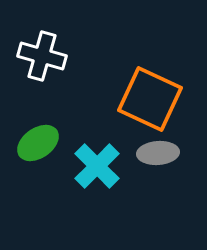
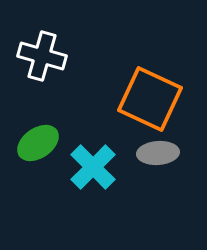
cyan cross: moved 4 px left, 1 px down
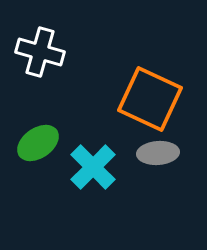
white cross: moved 2 px left, 4 px up
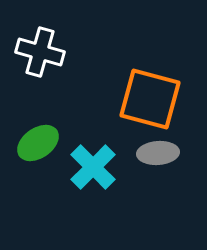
orange square: rotated 10 degrees counterclockwise
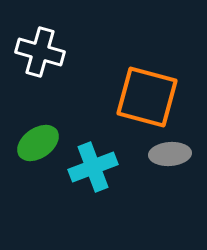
orange square: moved 3 px left, 2 px up
gray ellipse: moved 12 px right, 1 px down
cyan cross: rotated 24 degrees clockwise
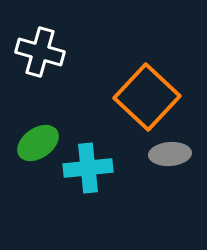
orange square: rotated 28 degrees clockwise
cyan cross: moved 5 px left, 1 px down; rotated 15 degrees clockwise
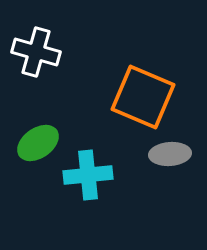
white cross: moved 4 px left
orange square: moved 4 px left; rotated 20 degrees counterclockwise
cyan cross: moved 7 px down
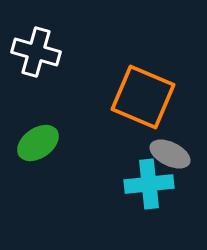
gray ellipse: rotated 30 degrees clockwise
cyan cross: moved 61 px right, 9 px down
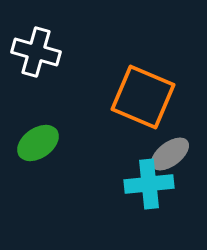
gray ellipse: rotated 63 degrees counterclockwise
